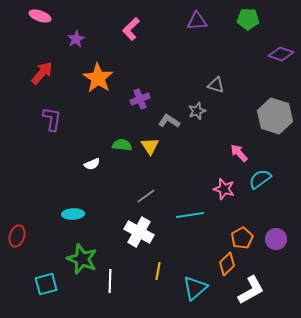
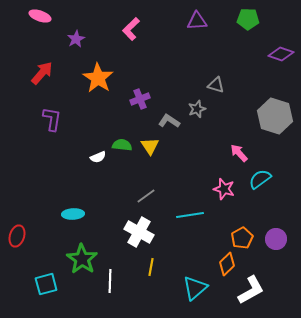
gray star: moved 2 px up
white semicircle: moved 6 px right, 7 px up
green star: rotated 12 degrees clockwise
yellow line: moved 7 px left, 4 px up
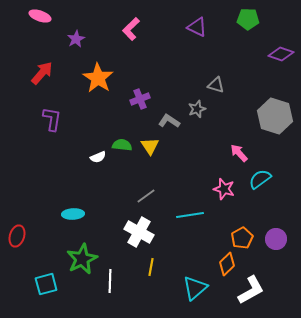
purple triangle: moved 6 px down; rotated 30 degrees clockwise
green star: rotated 12 degrees clockwise
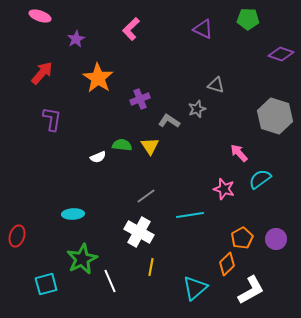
purple triangle: moved 6 px right, 2 px down
white line: rotated 25 degrees counterclockwise
